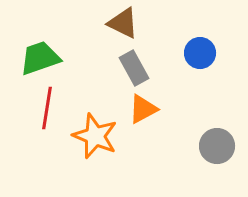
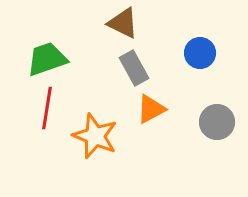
green trapezoid: moved 7 px right, 1 px down
orange triangle: moved 8 px right
gray circle: moved 24 px up
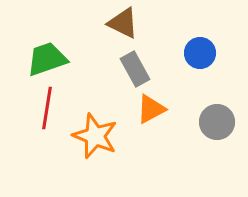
gray rectangle: moved 1 px right, 1 px down
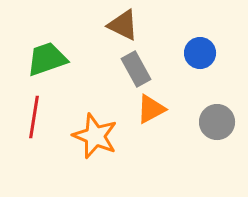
brown triangle: moved 2 px down
gray rectangle: moved 1 px right
red line: moved 13 px left, 9 px down
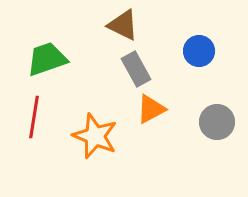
blue circle: moved 1 px left, 2 px up
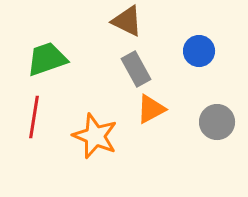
brown triangle: moved 4 px right, 4 px up
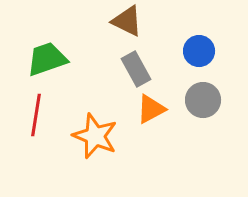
red line: moved 2 px right, 2 px up
gray circle: moved 14 px left, 22 px up
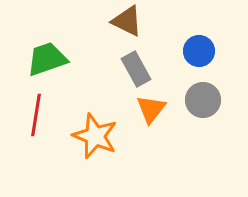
orange triangle: rotated 24 degrees counterclockwise
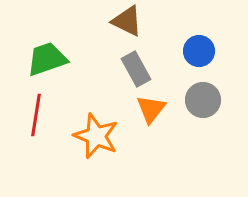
orange star: moved 1 px right
